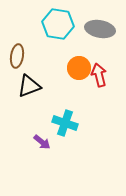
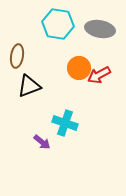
red arrow: rotated 105 degrees counterclockwise
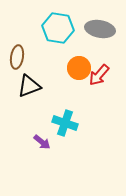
cyan hexagon: moved 4 px down
brown ellipse: moved 1 px down
red arrow: rotated 20 degrees counterclockwise
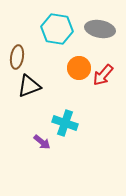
cyan hexagon: moved 1 px left, 1 px down
red arrow: moved 4 px right
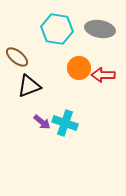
brown ellipse: rotated 60 degrees counterclockwise
red arrow: rotated 50 degrees clockwise
purple arrow: moved 20 px up
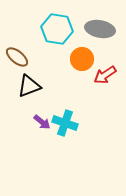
orange circle: moved 3 px right, 9 px up
red arrow: moved 2 px right; rotated 35 degrees counterclockwise
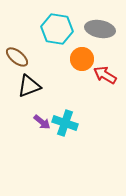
red arrow: rotated 65 degrees clockwise
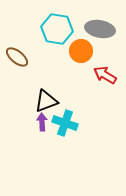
orange circle: moved 1 px left, 8 px up
black triangle: moved 17 px right, 15 px down
purple arrow: rotated 132 degrees counterclockwise
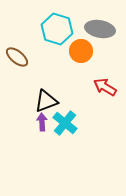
cyan hexagon: rotated 8 degrees clockwise
red arrow: moved 12 px down
cyan cross: rotated 20 degrees clockwise
